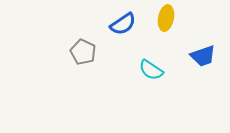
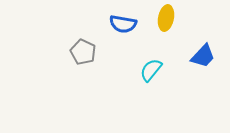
blue semicircle: rotated 44 degrees clockwise
blue trapezoid: rotated 28 degrees counterclockwise
cyan semicircle: rotated 95 degrees clockwise
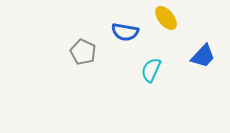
yellow ellipse: rotated 50 degrees counterclockwise
blue semicircle: moved 2 px right, 8 px down
cyan semicircle: rotated 15 degrees counterclockwise
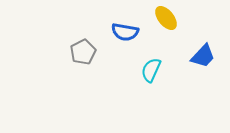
gray pentagon: rotated 20 degrees clockwise
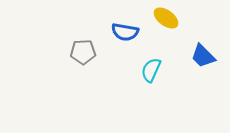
yellow ellipse: rotated 15 degrees counterclockwise
gray pentagon: rotated 25 degrees clockwise
blue trapezoid: rotated 92 degrees clockwise
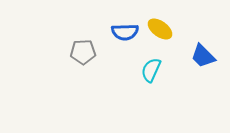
yellow ellipse: moved 6 px left, 11 px down
blue semicircle: rotated 12 degrees counterclockwise
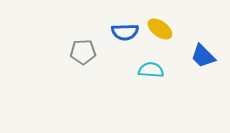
cyan semicircle: rotated 70 degrees clockwise
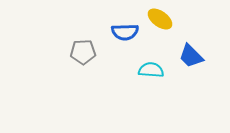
yellow ellipse: moved 10 px up
blue trapezoid: moved 12 px left
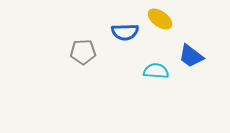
blue trapezoid: rotated 8 degrees counterclockwise
cyan semicircle: moved 5 px right, 1 px down
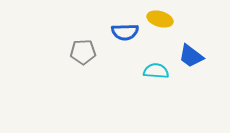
yellow ellipse: rotated 20 degrees counterclockwise
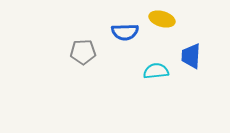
yellow ellipse: moved 2 px right
blue trapezoid: rotated 56 degrees clockwise
cyan semicircle: rotated 10 degrees counterclockwise
